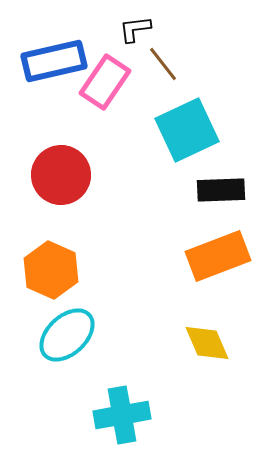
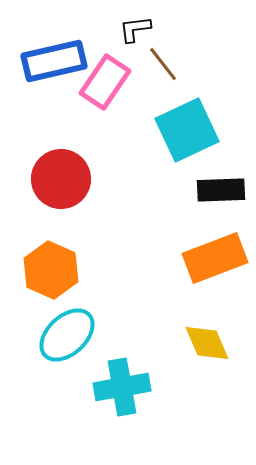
red circle: moved 4 px down
orange rectangle: moved 3 px left, 2 px down
cyan cross: moved 28 px up
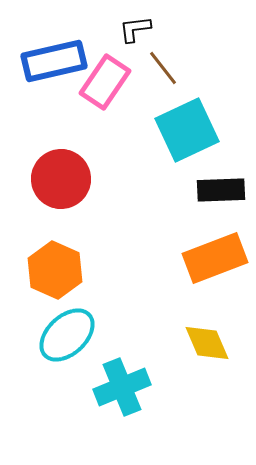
brown line: moved 4 px down
orange hexagon: moved 4 px right
cyan cross: rotated 12 degrees counterclockwise
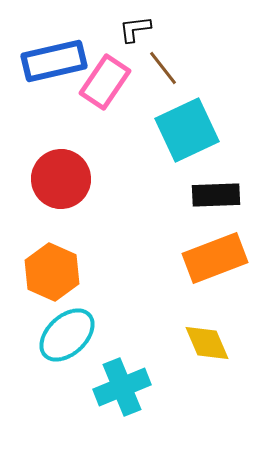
black rectangle: moved 5 px left, 5 px down
orange hexagon: moved 3 px left, 2 px down
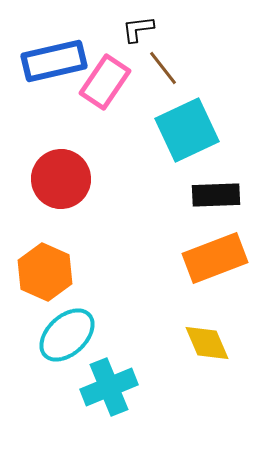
black L-shape: moved 3 px right
orange hexagon: moved 7 px left
cyan cross: moved 13 px left
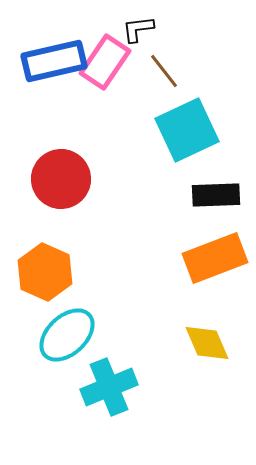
brown line: moved 1 px right, 3 px down
pink rectangle: moved 20 px up
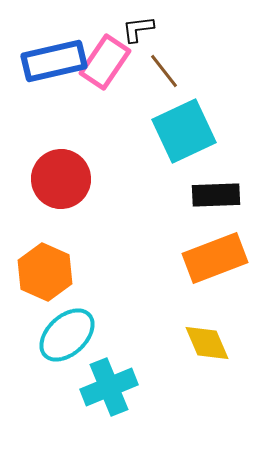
cyan square: moved 3 px left, 1 px down
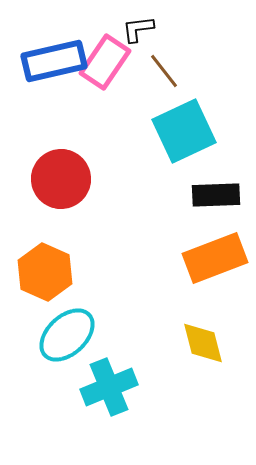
yellow diamond: moved 4 px left; rotated 9 degrees clockwise
